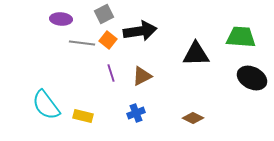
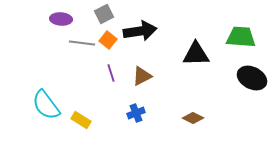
yellow rectangle: moved 2 px left, 4 px down; rotated 18 degrees clockwise
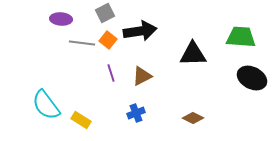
gray square: moved 1 px right, 1 px up
black triangle: moved 3 px left
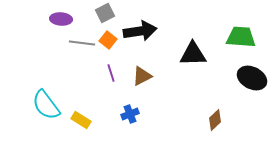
blue cross: moved 6 px left, 1 px down
brown diamond: moved 22 px right, 2 px down; rotated 70 degrees counterclockwise
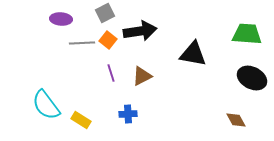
green trapezoid: moved 6 px right, 3 px up
gray line: rotated 10 degrees counterclockwise
black triangle: rotated 12 degrees clockwise
blue cross: moved 2 px left; rotated 18 degrees clockwise
brown diamond: moved 21 px right; rotated 75 degrees counterclockwise
